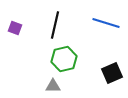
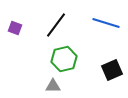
black line: moved 1 px right; rotated 24 degrees clockwise
black square: moved 3 px up
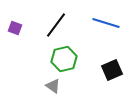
gray triangle: rotated 35 degrees clockwise
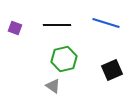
black line: moved 1 px right; rotated 52 degrees clockwise
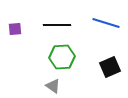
purple square: moved 1 px down; rotated 24 degrees counterclockwise
green hexagon: moved 2 px left, 2 px up; rotated 10 degrees clockwise
black square: moved 2 px left, 3 px up
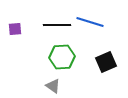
blue line: moved 16 px left, 1 px up
black square: moved 4 px left, 5 px up
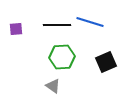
purple square: moved 1 px right
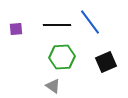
blue line: rotated 36 degrees clockwise
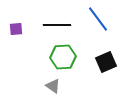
blue line: moved 8 px right, 3 px up
green hexagon: moved 1 px right
